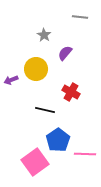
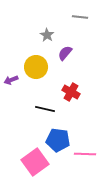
gray star: moved 3 px right
yellow circle: moved 2 px up
black line: moved 1 px up
blue pentagon: rotated 30 degrees counterclockwise
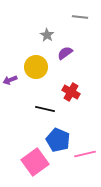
purple semicircle: rotated 14 degrees clockwise
purple arrow: moved 1 px left
blue pentagon: rotated 15 degrees clockwise
pink line: rotated 15 degrees counterclockwise
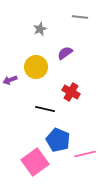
gray star: moved 7 px left, 6 px up; rotated 16 degrees clockwise
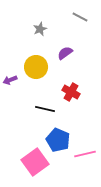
gray line: rotated 21 degrees clockwise
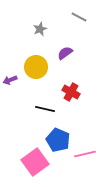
gray line: moved 1 px left
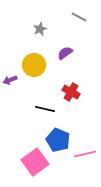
yellow circle: moved 2 px left, 2 px up
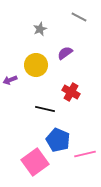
yellow circle: moved 2 px right
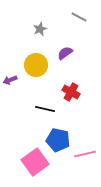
blue pentagon: rotated 10 degrees counterclockwise
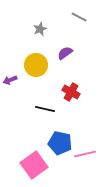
blue pentagon: moved 2 px right, 3 px down
pink square: moved 1 px left, 3 px down
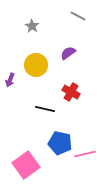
gray line: moved 1 px left, 1 px up
gray star: moved 8 px left, 3 px up; rotated 16 degrees counterclockwise
purple semicircle: moved 3 px right
purple arrow: rotated 48 degrees counterclockwise
pink square: moved 8 px left
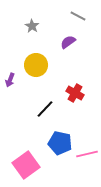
purple semicircle: moved 11 px up
red cross: moved 4 px right, 1 px down
black line: rotated 60 degrees counterclockwise
pink line: moved 2 px right
